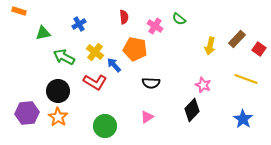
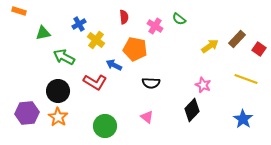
yellow arrow: rotated 138 degrees counterclockwise
yellow cross: moved 1 px right, 12 px up
blue arrow: rotated 21 degrees counterclockwise
pink triangle: rotated 48 degrees counterclockwise
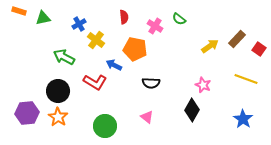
green triangle: moved 15 px up
black diamond: rotated 15 degrees counterclockwise
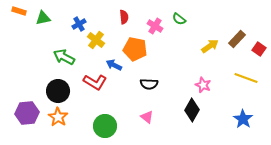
yellow line: moved 1 px up
black semicircle: moved 2 px left, 1 px down
